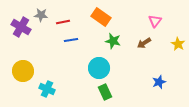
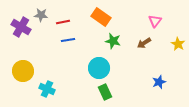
blue line: moved 3 px left
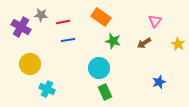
yellow circle: moved 7 px right, 7 px up
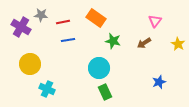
orange rectangle: moved 5 px left, 1 px down
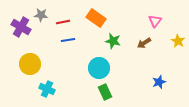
yellow star: moved 3 px up
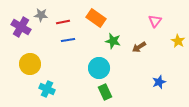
brown arrow: moved 5 px left, 4 px down
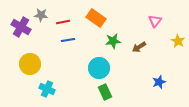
green star: rotated 21 degrees counterclockwise
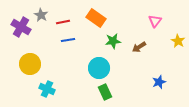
gray star: rotated 24 degrees clockwise
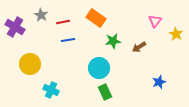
purple cross: moved 6 px left
yellow star: moved 2 px left, 7 px up
cyan cross: moved 4 px right, 1 px down
